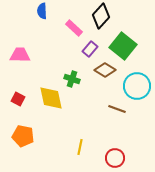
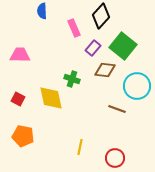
pink rectangle: rotated 24 degrees clockwise
purple rectangle: moved 3 px right, 1 px up
brown diamond: rotated 25 degrees counterclockwise
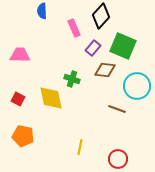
green square: rotated 16 degrees counterclockwise
red circle: moved 3 px right, 1 px down
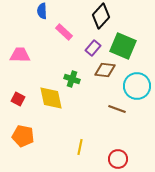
pink rectangle: moved 10 px left, 4 px down; rotated 24 degrees counterclockwise
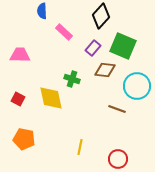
orange pentagon: moved 1 px right, 3 px down
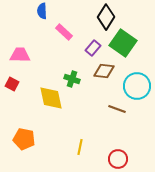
black diamond: moved 5 px right, 1 px down; rotated 10 degrees counterclockwise
green square: moved 3 px up; rotated 12 degrees clockwise
brown diamond: moved 1 px left, 1 px down
red square: moved 6 px left, 15 px up
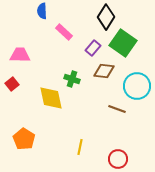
red square: rotated 24 degrees clockwise
orange pentagon: rotated 20 degrees clockwise
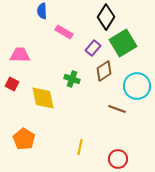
pink rectangle: rotated 12 degrees counterclockwise
green square: rotated 24 degrees clockwise
brown diamond: rotated 40 degrees counterclockwise
red square: rotated 24 degrees counterclockwise
yellow diamond: moved 8 px left
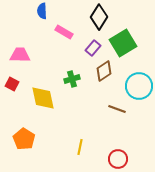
black diamond: moved 7 px left
green cross: rotated 35 degrees counterclockwise
cyan circle: moved 2 px right
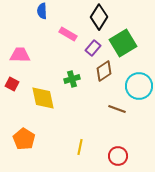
pink rectangle: moved 4 px right, 2 px down
red circle: moved 3 px up
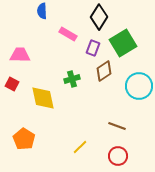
purple rectangle: rotated 21 degrees counterclockwise
brown line: moved 17 px down
yellow line: rotated 35 degrees clockwise
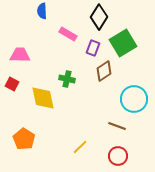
green cross: moved 5 px left; rotated 28 degrees clockwise
cyan circle: moved 5 px left, 13 px down
